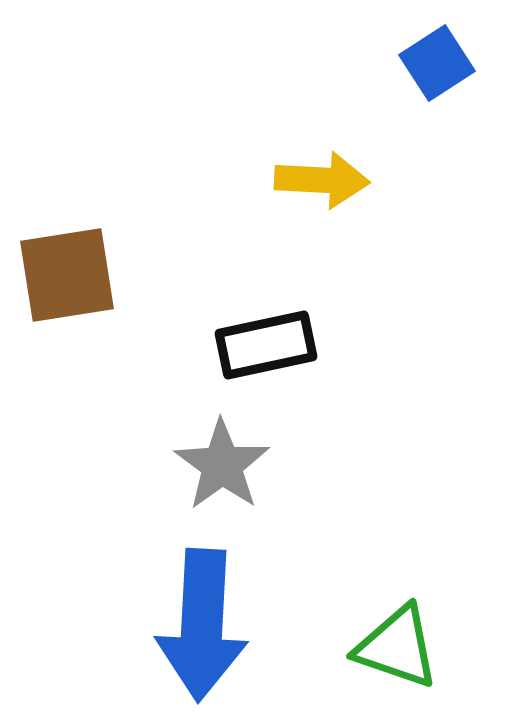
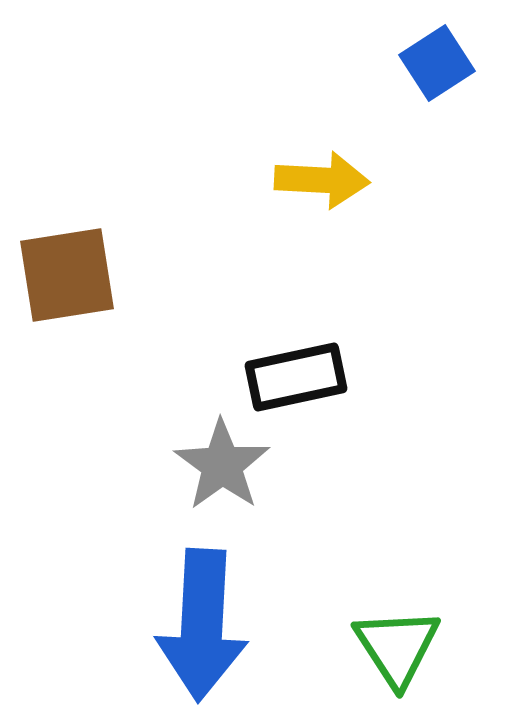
black rectangle: moved 30 px right, 32 px down
green triangle: rotated 38 degrees clockwise
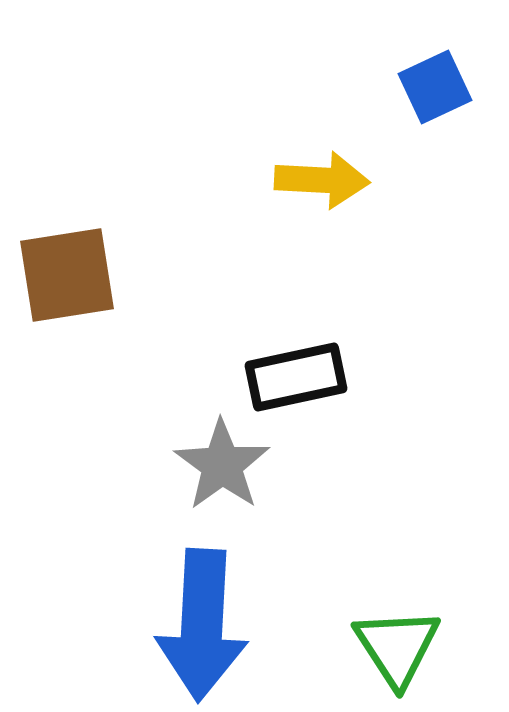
blue square: moved 2 px left, 24 px down; rotated 8 degrees clockwise
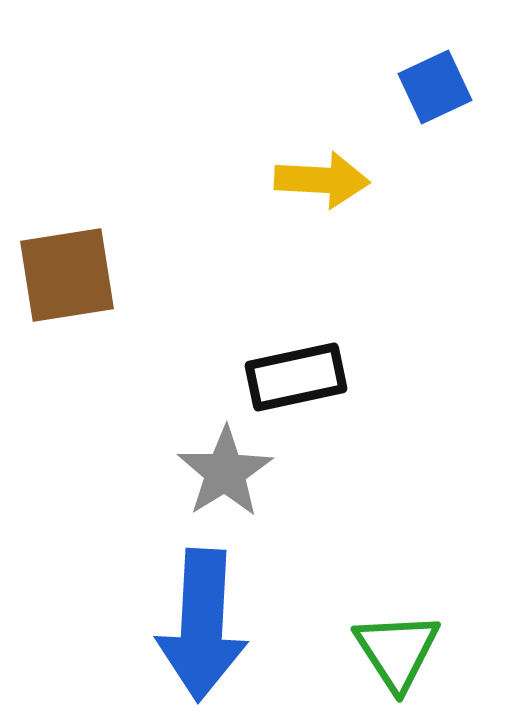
gray star: moved 3 px right, 7 px down; rotated 4 degrees clockwise
green triangle: moved 4 px down
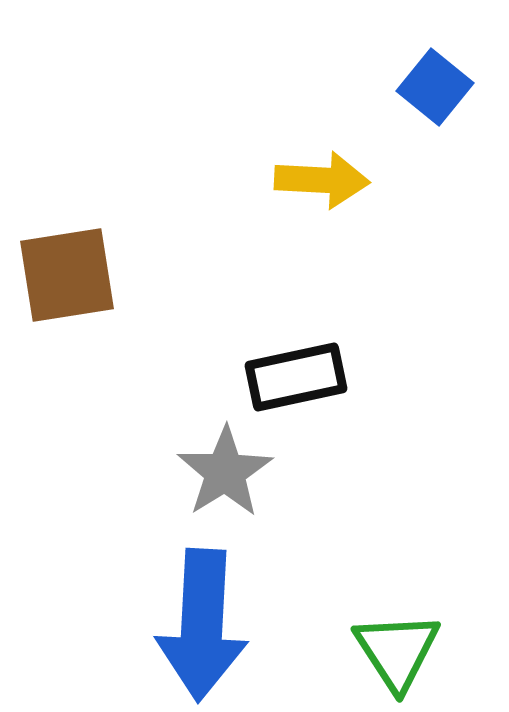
blue square: rotated 26 degrees counterclockwise
